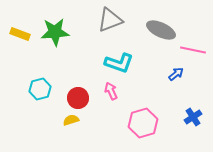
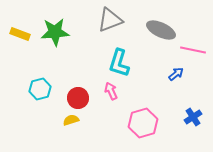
cyan L-shape: rotated 88 degrees clockwise
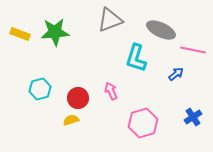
cyan L-shape: moved 17 px right, 5 px up
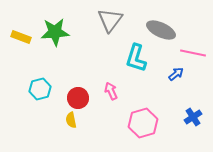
gray triangle: rotated 32 degrees counterclockwise
yellow rectangle: moved 1 px right, 3 px down
pink line: moved 3 px down
yellow semicircle: rotated 84 degrees counterclockwise
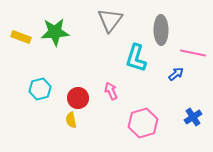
gray ellipse: rotated 64 degrees clockwise
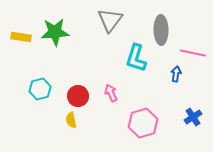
yellow rectangle: rotated 12 degrees counterclockwise
blue arrow: rotated 42 degrees counterclockwise
pink arrow: moved 2 px down
red circle: moved 2 px up
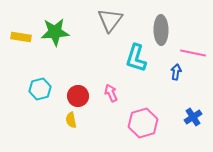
blue arrow: moved 2 px up
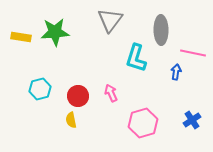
blue cross: moved 1 px left, 3 px down
